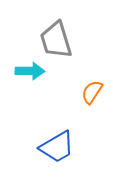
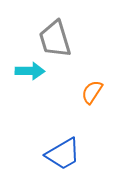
gray trapezoid: moved 1 px left, 1 px up
blue trapezoid: moved 6 px right, 7 px down
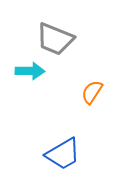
gray trapezoid: rotated 51 degrees counterclockwise
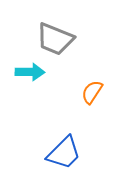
cyan arrow: moved 1 px down
blue trapezoid: moved 1 px right, 1 px up; rotated 15 degrees counterclockwise
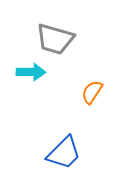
gray trapezoid: rotated 6 degrees counterclockwise
cyan arrow: moved 1 px right
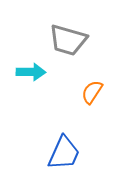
gray trapezoid: moved 13 px right, 1 px down
blue trapezoid: rotated 21 degrees counterclockwise
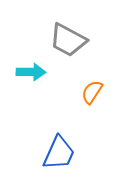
gray trapezoid: rotated 12 degrees clockwise
blue trapezoid: moved 5 px left
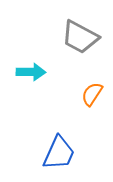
gray trapezoid: moved 12 px right, 3 px up
orange semicircle: moved 2 px down
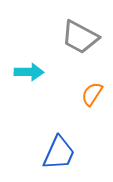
cyan arrow: moved 2 px left
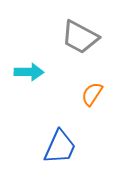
blue trapezoid: moved 1 px right, 6 px up
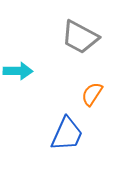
cyan arrow: moved 11 px left, 1 px up
blue trapezoid: moved 7 px right, 13 px up
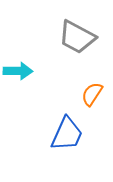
gray trapezoid: moved 3 px left
